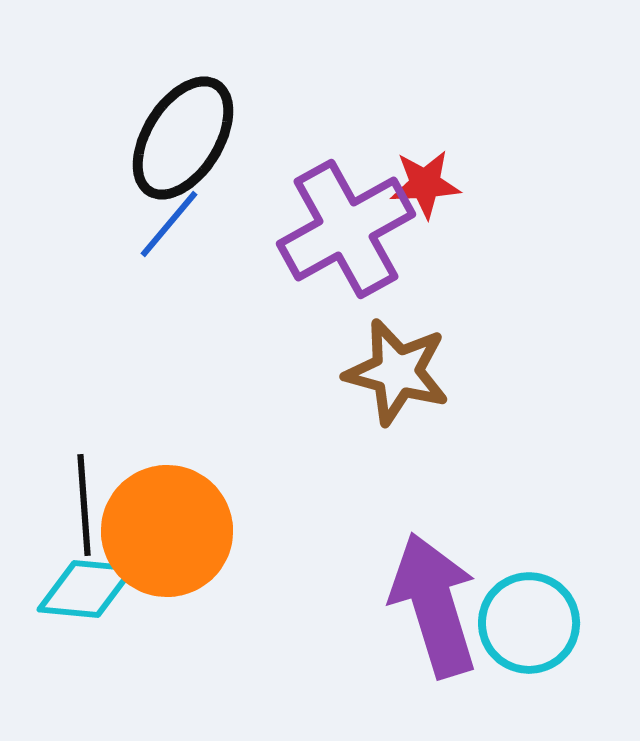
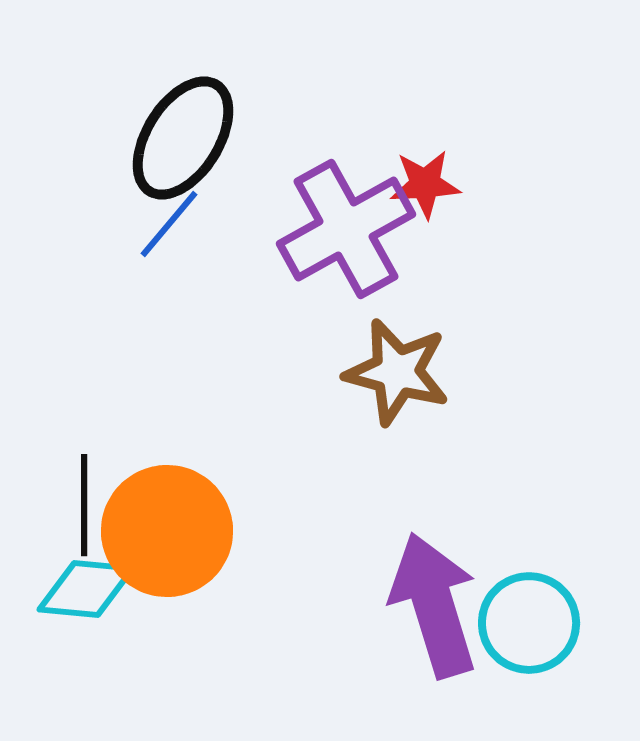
black line: rotated 4 degrees clockwise
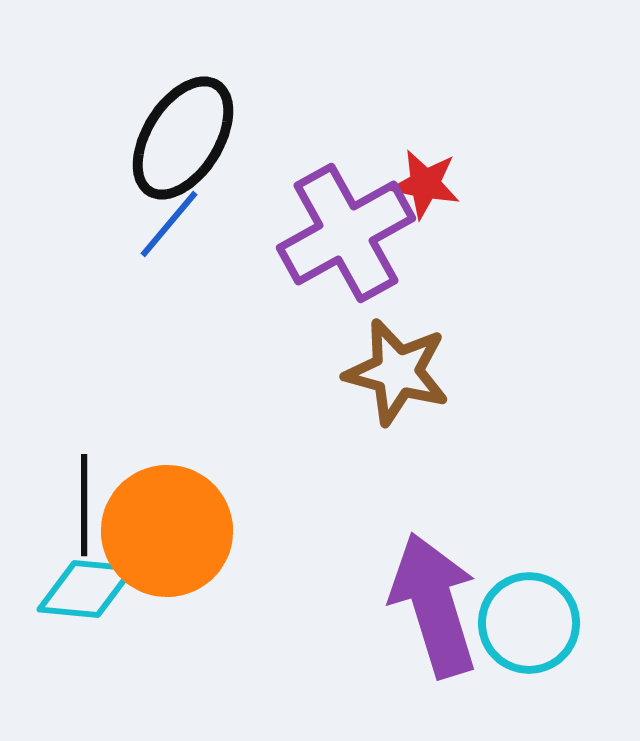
red star: rotated 14 degrees clockwise
purple cross: moved 4 px down
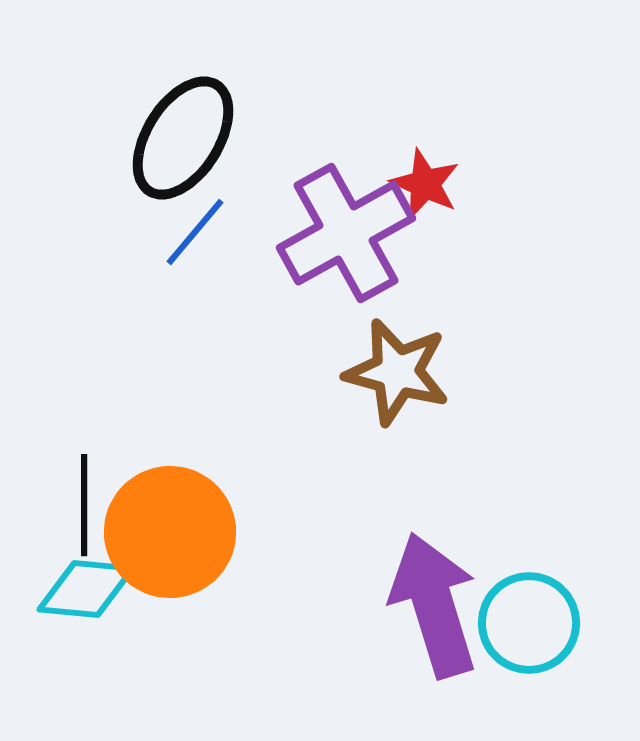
red star: rotated 14 degrees clockwise
blue line: moved 26 px right, 8 px down
orange circle: moved 3 px right, 1 px down
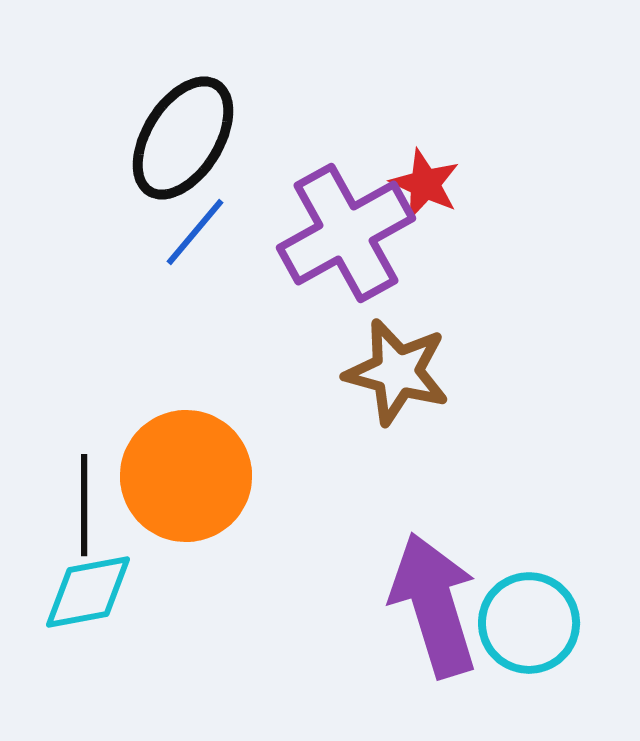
orange circle: moved 16 px right, 56 px up
cyan diamond: moved 2 px right, 3 px down; rotated 16 degrees counterclockwise
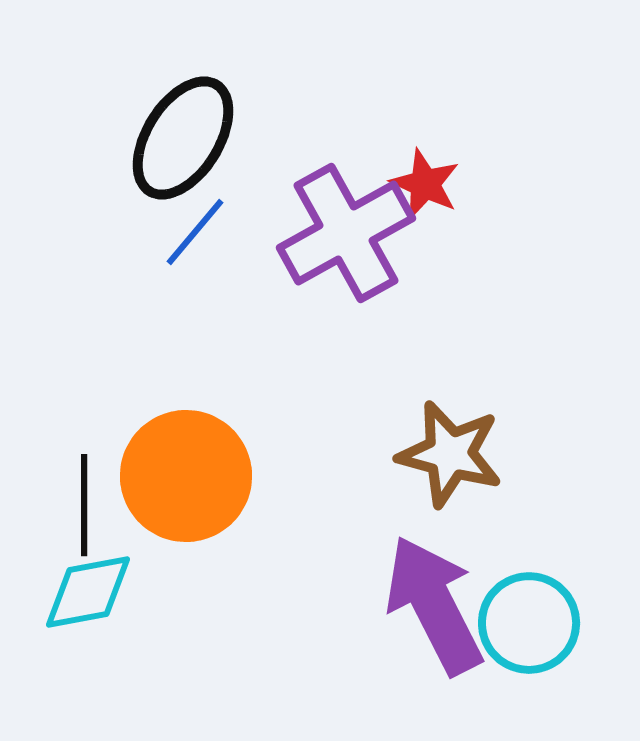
brown star: moved 53 px right, 82 px down
purple arrow: rotated 10 degrees counterclockwise
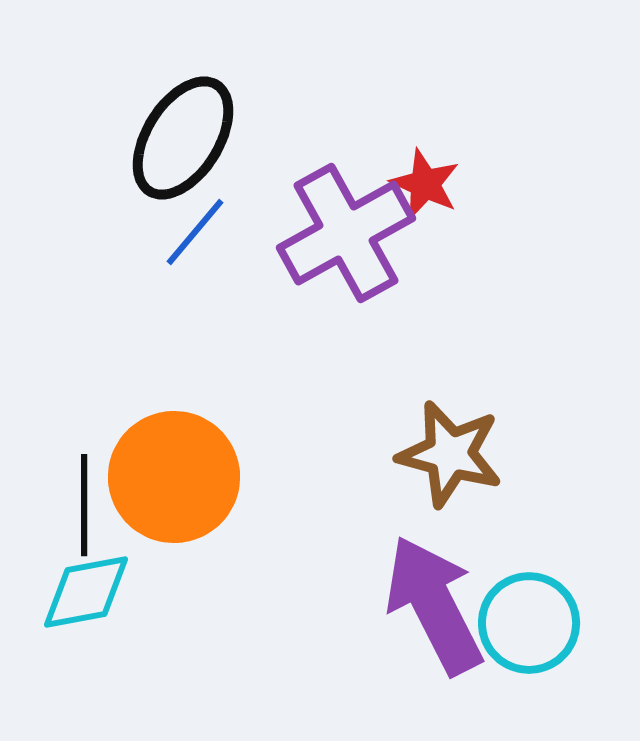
orange circle: moved 12 px left, 1 px down
cyan diamond: moved 2 px left
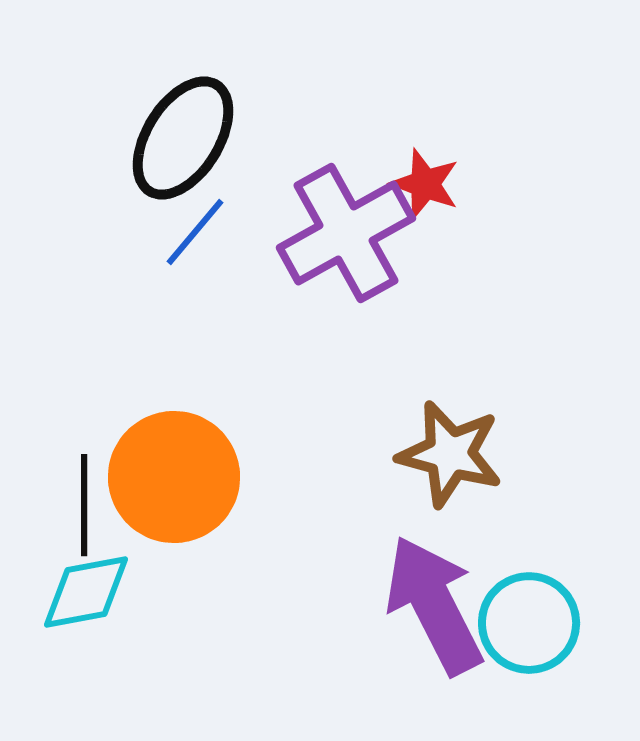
red star: rotated 4 degrees counterclockwise
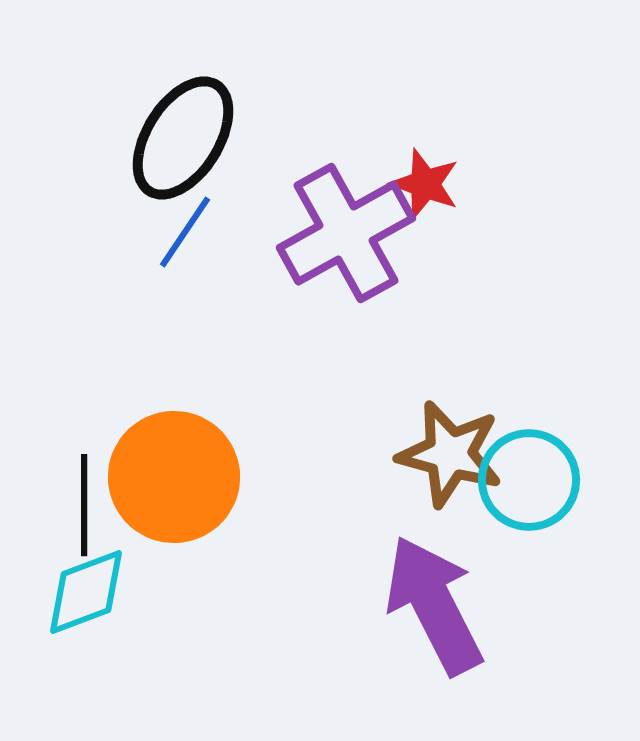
blue line: moved 10 px left; rotated 6 degrees counterclockwise
cyan diamond: rotated 10 degrees counterclockwise
cyan circle: moved 143 px up
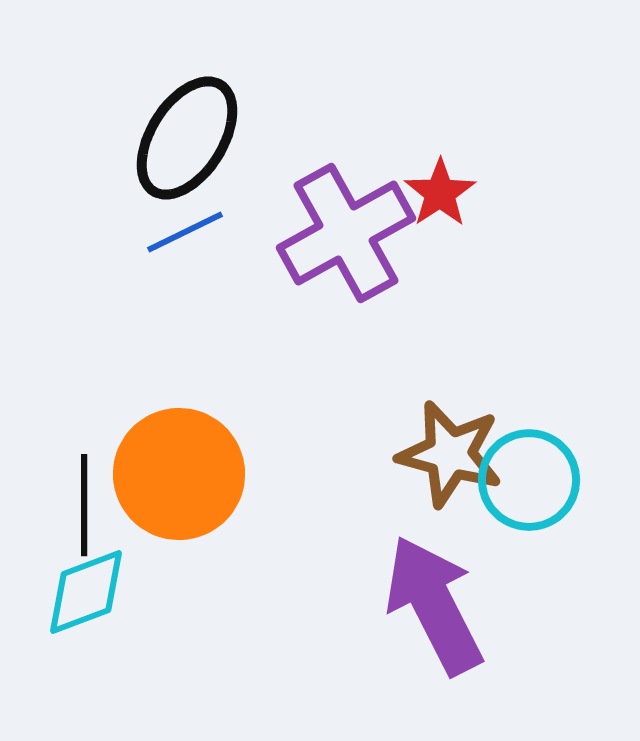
black ellipse: moved 4 px right
red star: moved 15 px right, 9 px down; rotated 18 degrees clockwise
blue line: rotated 30 degrees clockwise
orange circle: moved 5 px right, 3 px up
